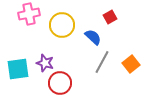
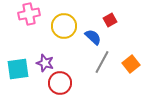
red square: moved 3 px down
yellow circle: moved 2 px right, 1 px down
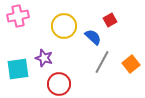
pink cross: moved 11 px left, 2 px down
purple star: moved 1 px left, 5 px up
red circle: moved 1 px left, 1 px down
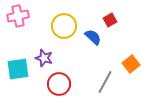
gray line: moved 3 px right, 20 px down
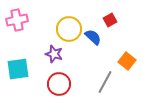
pink cross: moved 1 px left, 4 px down
yellow circle: moved 5 px right, 3 px down
purple star: moved 10 px right, 4 px up
orange square: moved 4 px left, 3 px up; rotated 12 degrees counterclockwise
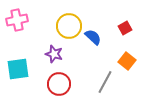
red square: moved 15 px right, 8 px down
yellow circle: moved 3 px up
